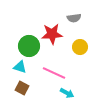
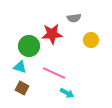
yellow circle: moved 11 px right, 7 px up
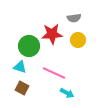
yellow circle: moved 13 px left
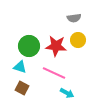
red star: moved 4 px right, 12 px down; rotated 10 degrees clockwise
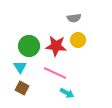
cyan triangle: rotated 40 degrees clockwise
pink line: moved 1 px right
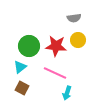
cyan triangle: rotated 24 degrees clockwise
cyan arrow: rotated 80 degrees clockwise
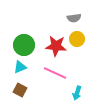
yellow circle: moved 1 px left, 1 px up
green circle: moved 5 px left, 1 px up
cyan triangle: rotated 16 degrees clockwise
brown square: moved 2 px left, 2 px down
cyan arrow: moved 10 px right
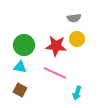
cyan triangle: rotated 32 degrees clockwise
